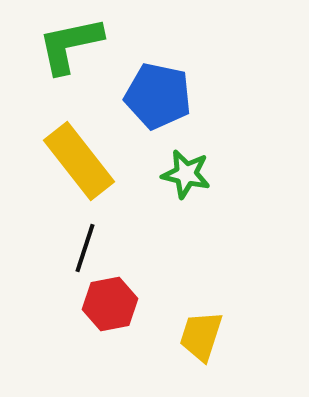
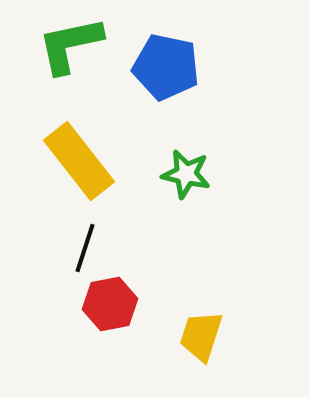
blue pentagon: moved 8 px right, 29 px up
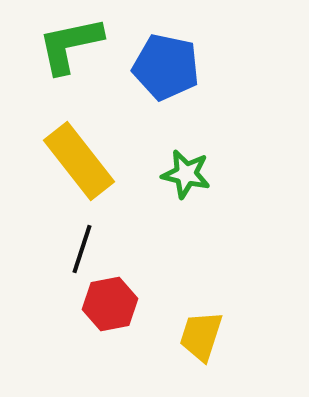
black line: moved 3 px left, 1 px down
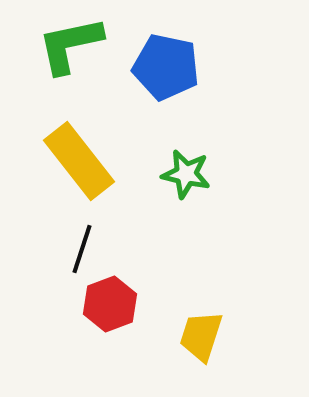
red hexagon: rotated 10 degrees counterclockwise
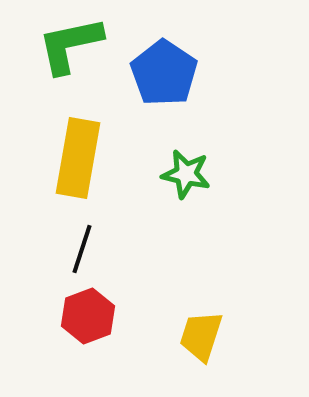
blue pentagon: moved 2 px left, 6 px down; rotated 22 degrees clockwise
yellow rectangle: moved 1 px left, 3 px up; rotated 48 degrees clockwise
red hexagon: moved 22 px left, 12 px down
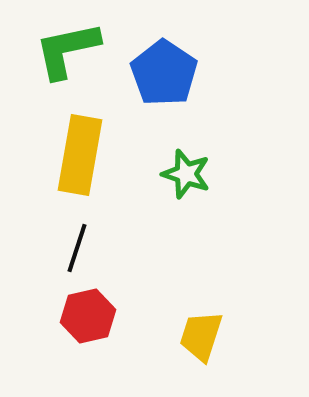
green L-shape: moved 3 px left, 5 px down
yellow rectangle: moved 2 px right, 3 px up
green star: rotated 6 degrees clockwise
black line: moved 5 px left, 1 px up
red hexagon: rotated 8 degrees clockwise
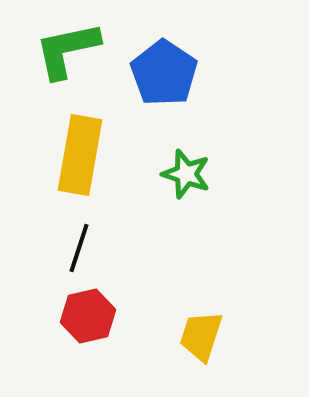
black line: moved 2 px right
